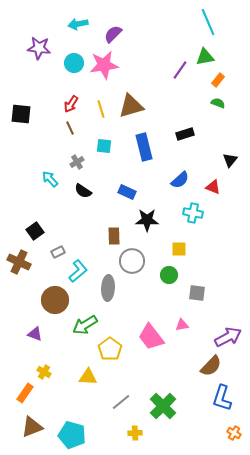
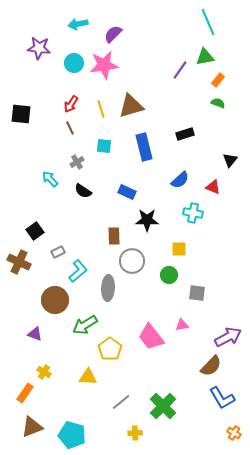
blue L-shape at (222, 398): rotated 48 degrees counterclockwise
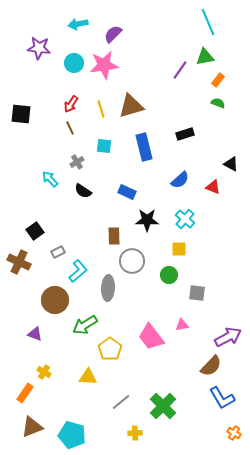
black triangle at (230, 160): moved 1 px right, 4 px down; rotated 42 degrees counterclockwise
cyan cross at (193, 213): moved 8 px left, 6 px down; rotated 30 degrees clockwise
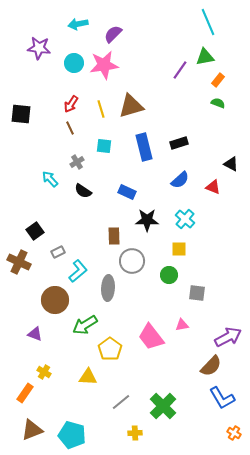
black rectangle at (185, 134): moved 6 px left, 9 px down
brown triangle at (32, 427): moved 3 px down
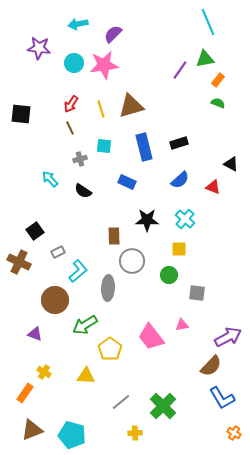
green triangle at (205, 57): moved 2 px down
gray cross at (77, 162): moved 3 px right, 3 px up; rotated 16 degrees clockwise
blue rectangle at (127, 192): moved 10 px up
yellow triangle at (88, 377): moved 2 px left, 1 px up
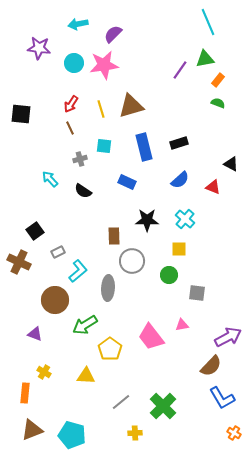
orange rectangle at (25, 393): rotated 30 degrees counterclockwise
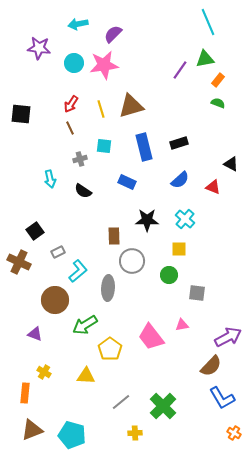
cyan arrow at (50, 179): rotated 150 degrees counterclockwise
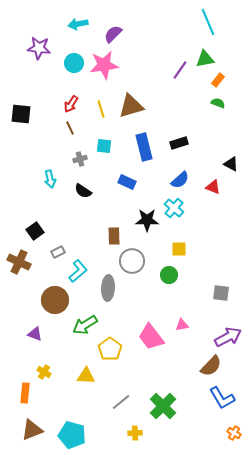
cyan cross at (185, 219): moved 11 px left, 11 px up
gray square at (197, 293): moved 24 px right
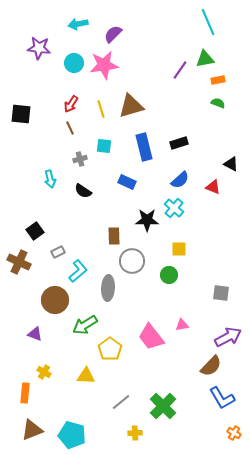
orange rectangle at (218, 80): rotated 40 degrees clockwise
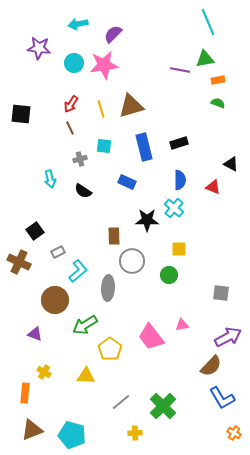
purple line at (180, 70): rotated 66 degrees clockwise
blue semicircle at (180, 180): rotated 48 degrees counterclockwise
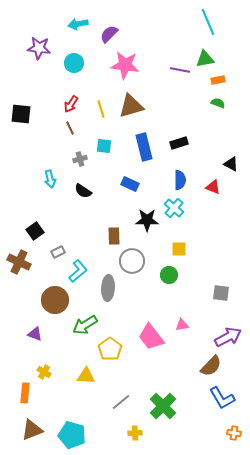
purple semicircle at (113, 34): moved 4 px left
pink star at (104, 65): moved 21 px right; rotated 16 degrees clockwise
blue rectangle at (127, 182): moved 3 px right, 2 px down
orange cross at (234, 433): rotated 24 degrees counterclockwise
